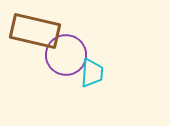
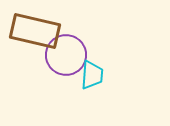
cyan trapezoid: moved 2 px down
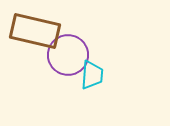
purple circle: moved 2 px right
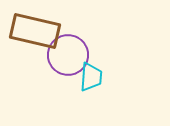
cyan trapezoid: moved 1 px left, 2 px down
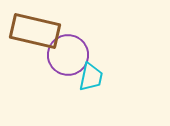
cyan trapezoid: rotated 8 degrees clockwise
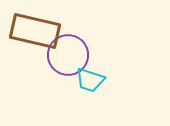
cyan trapezoid: moved 1 px left, 3 px down; rotated 96 degrees clockwise
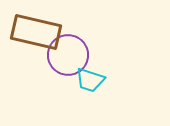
brown rectangle: moved 1 px right, 1 px down
